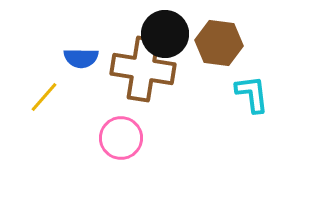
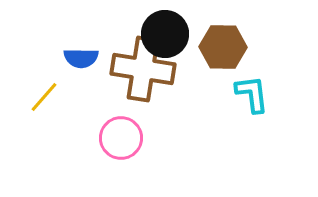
brown hexagon: moved 4 px right, 4 px down; rotated 6 degrees counterclockwise
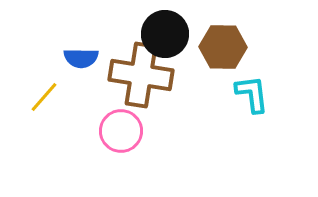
brown cross: moved 2 px left, 6 px down
pink circle: moved 7 px up
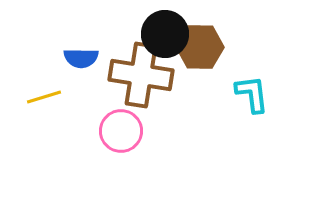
brown hexagon: moved 23 px left
yellow line: rotated 32 degrees clockwise
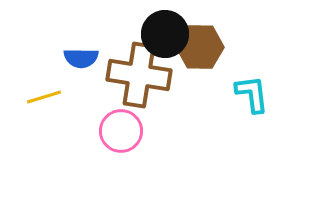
brown cross: moved 2 px left
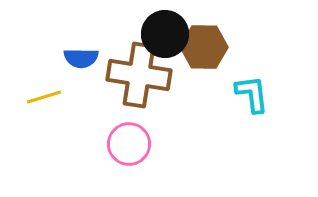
brown hexagon: moved 4 px right
pink circle: moved 8 px right, 13 px down
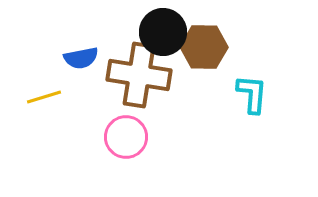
black circle: moved 2 px left, 2 px up
blue semicircle: rotated 12 degrees counterclockwise
cyan L-shape: rotated 12 degrees clockwise
pink circle: moved 3 px left, 7 px up
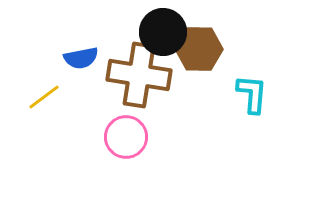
brown hexagon: moved 5 px left, 2 px down
yellow line: rotated 20 degrees counterclockwise
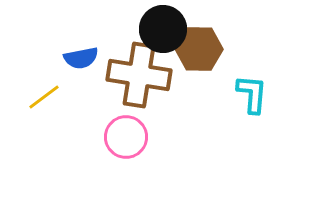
black circle: moved 3 px up
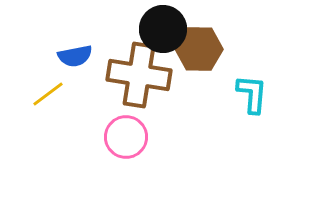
blue semicircle: moved 6 px left, 2 px up
yellow line: moved 4 px right, 3 px up
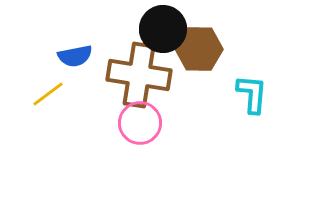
pink circle: moved 14 px right, 14 px up
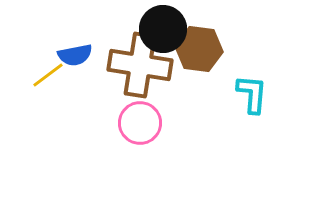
brown hexagon: rotated 6 degrees clockwise
blue semicircle: moved 1 px up
brown cross: moved 1 px right, 10 px up
yellow line: moved 19 px up
